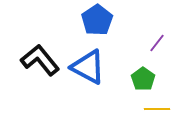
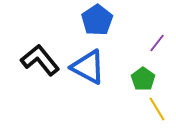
yellow line: rotated 60 degrees clockwise
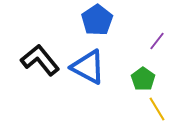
purple line: moved 2 px up
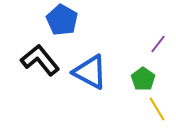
blue pentagon: moved 35 px left; rotated 8 degrees counterclockwise
purple line: moved 1 px right, 3 px down
blue triangle: moved 2 px right, 5 px down
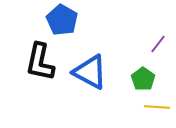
black L-shape: moved 2 px down; rotated 129 degrees counterclockwise
yellow line: moved 2 px up; rotated 55 degrees counterclockwise
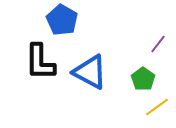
black L-shape: rotated 12 degrees counterclockwise
yellow line: rotated 40 degrees counterclockwise
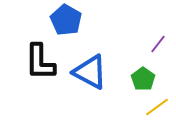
blue pentagon: moved 4 px right
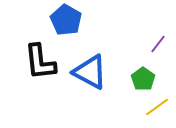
black L-shape: rotated 6 degrees counterclockwise
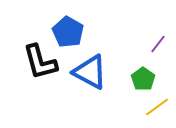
blue pentagon: moved 2 px right, 12 px down
black L-shape: rotated 9 degrees counterclockwise
